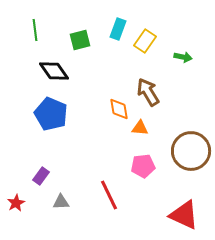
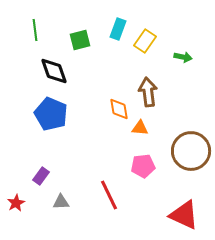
black diamond: rotated 16 degrees clockwise
brown arrow: rotated 24 degrees clockwise
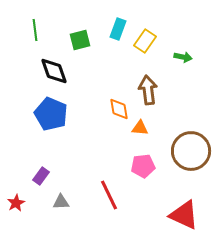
brown arrow: moved 2 px up
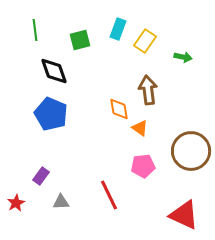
orange triangle: rotated 30 degrees clockwise
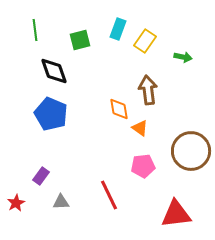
red triangle: moved 8 px left, 1 px up; rotated 32 degrees counterclockwise
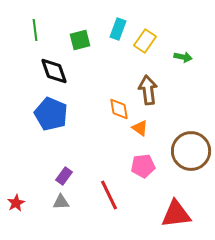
purple rectangle: moved 23 px right
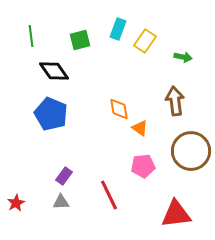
green line: moved 4 px left, 6 px down
black diamond: rotated 16 degrees counterclockwise
brown arrow: moved 27 px right, 11 px down
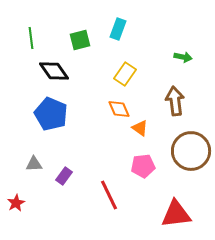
green line: moved 2 px down
yellow rectangle: moved 20 px left, 33 px down
orange diamond: rotated 15 degrees counterclockwise
gray triangle: moved 27 px left, 38 px up
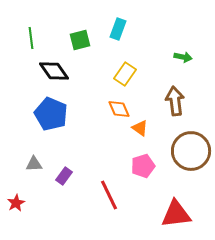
pink pentagon: rotated 10 degrees counterclockwise
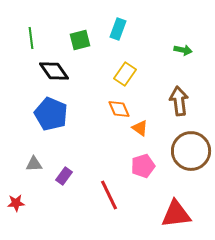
green arrow: moved 7 px up
brown arrow: moved 4 px right
red star: rotated 24 degrees clockwise
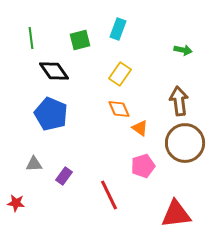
yellow rectangle: moved 5 px left
brown circle: moved 6 px left, 8 px up
red star: rotated 12 degrees clockwise
